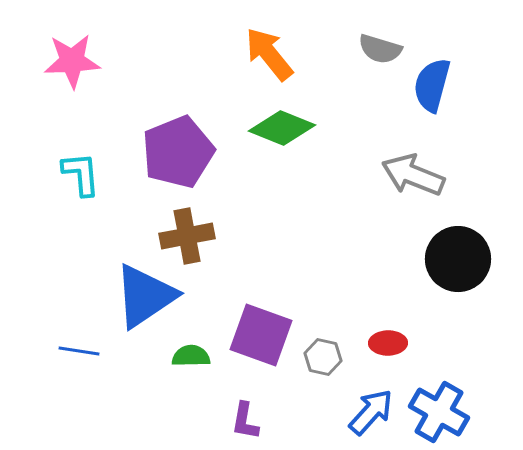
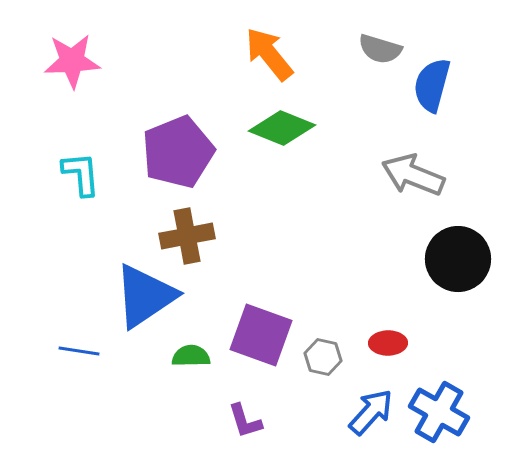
purple L-shape: rotated 27 degrees counterclockwise
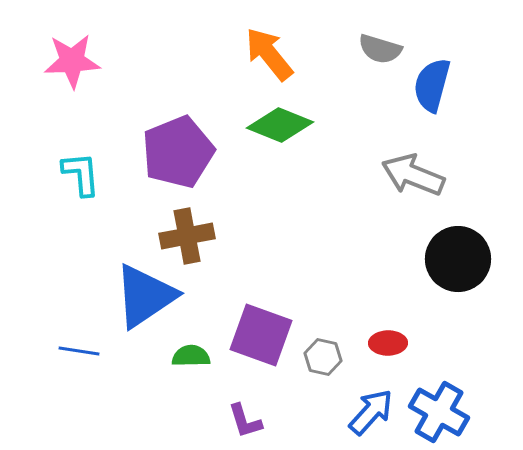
green diamond: moved 2 px left, 3 px up
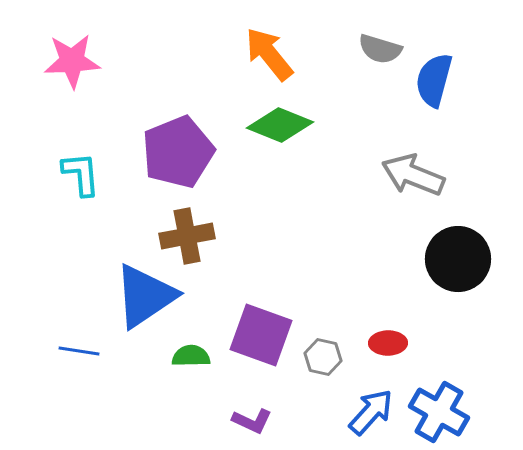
blue semicircle: moved 2 px right, 5 px up
purple L-shape: moved 7 px right; rotated 48 degrees counterclockwise
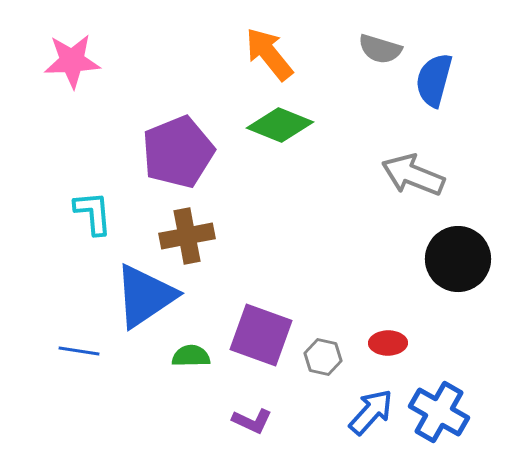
cyan L-shape: moved 12 px right, 39 px down
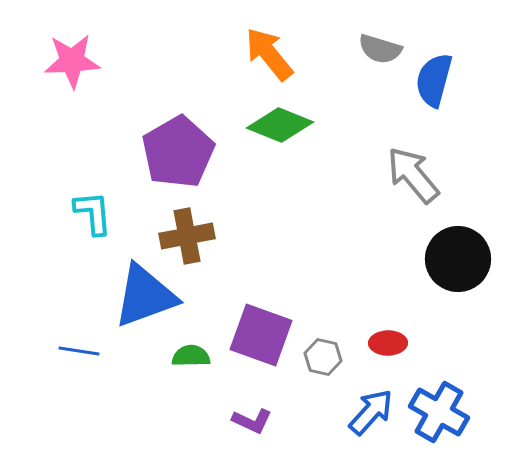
purple pentagon: rotated 8 degrees counterclockwise
gray arrow: rotated 28 degrees clockwise
blue triangle: rotated 14 degrees clockwise
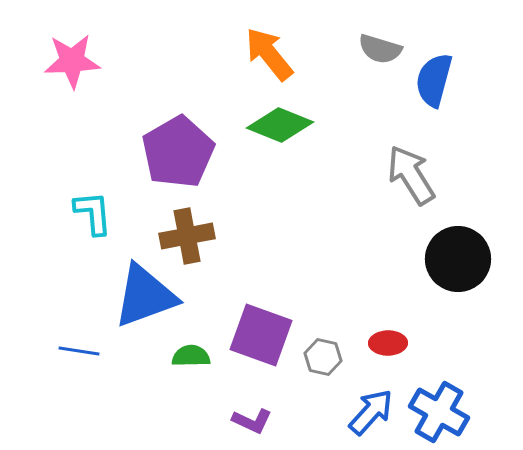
gray arrow: moved 2 px left; rotated 8 degrees clockwise
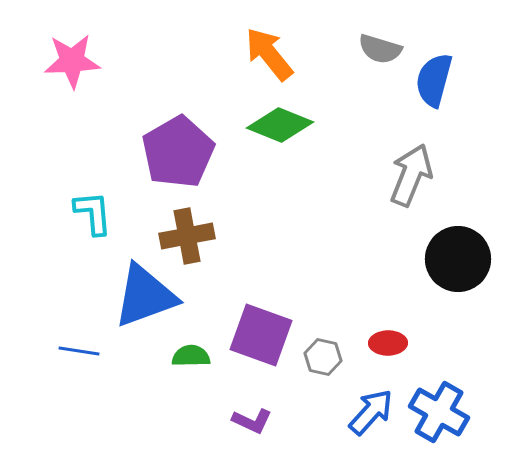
gray arrow: rotated 54 degrees clockwise
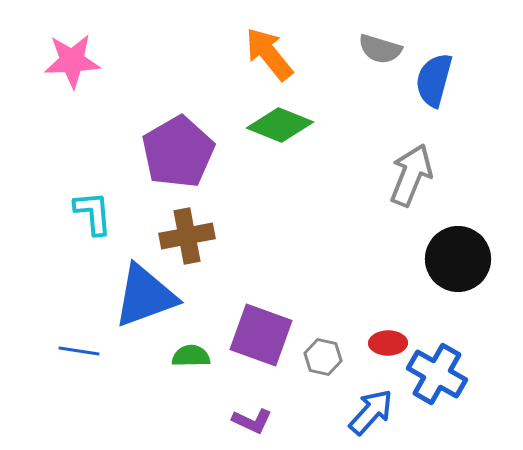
blue cross: moved 2 px left, 38 px up
